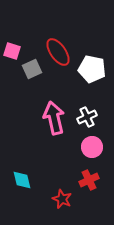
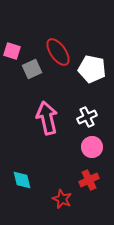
pink arrow: moved 7 px left
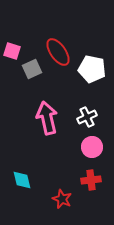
red cross: moved 2 px right; rotated 18 degrees clockwise
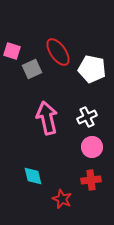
cyan diamond: moved 11 px right, 4 px up
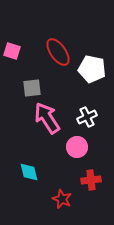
gray square: moved 19 px down; rotated 18 degrees clockwise
pink arrow: rotated 20 degrees counterclockwise
pink circle: moved 15 px left
cyan diamond: moved 4 px left, 4 px up
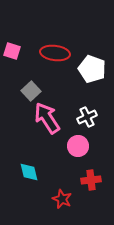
red ellipse: moved 3 px left, 1 px down; rotated 48 degrees counterclockwise
white pentagon: rotated 8 degrees clockwise
gray square: moved 1 px left, 3 px down; rotated 36 degrees counterclockwise
pink circle: moved 1 px right, 1 px up
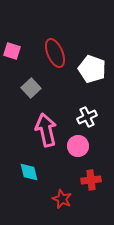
red ellipse: rotated 60 degrees clockwise
gray square: moved 3 px up
pink arrow: moved 1 px left, 12 px down; rotated 20 degrees clockwise
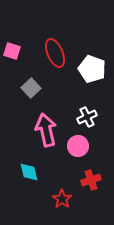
red cross: rotated 12 degrees counterclockwise
red star: rotated 12 degrees clockwise
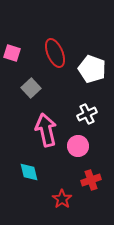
pink square: moved 2 px down
white cross: moved 3 px up
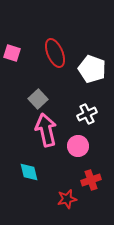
gray square: moved 7 px right, 11 px down
red star: moved 5 px right; rotated 24 degrees clockwise
